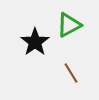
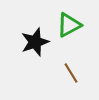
black star: rotated 16 degrees clockwise
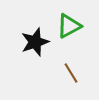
green triangle: moved 1 px down
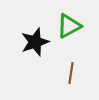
brown line: rotated 40 degrees clockwise
